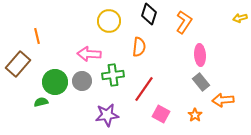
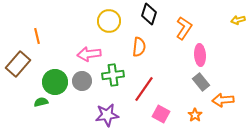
yellow arrow: moved 2 px left, 2 px down
orange L-shape: moved 6 px down
pink arrow: rotated 10 degrees counterclockwise
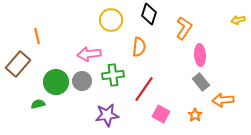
yellow circle: moved 2 px right, 1 px up
green circle: moved 1 px right
green semicircle: moved 3 px left, 2 px down
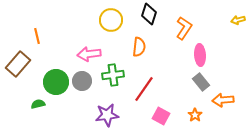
pink square: moved 2 px down
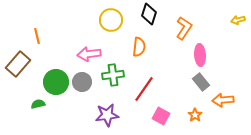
gray circle: moved 1 px down
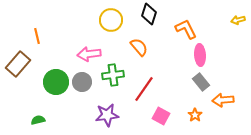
orange L-shape: moved 2 px right, 1 px down; rotated 60 degrees counterclockwise
orange semicircle: rotated 48 degrees counterclockwise
green semicircle: moved 16 px down
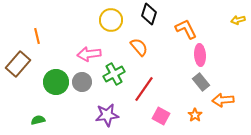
green cross: moved 1 px right, 1 px up; rotated 20 degrees counterclockwise
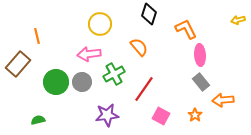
yellow circle: moved 11 px left, 4 px down
